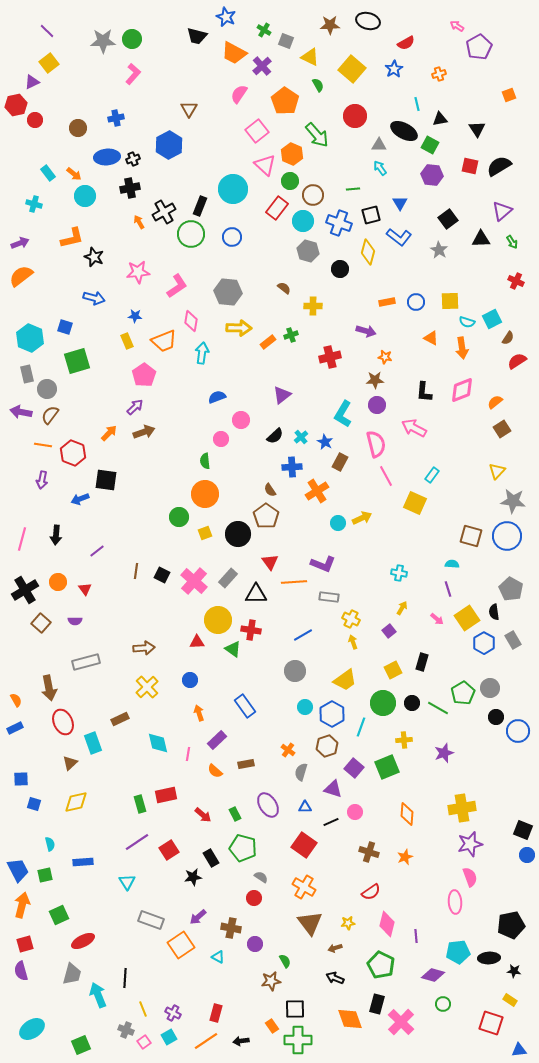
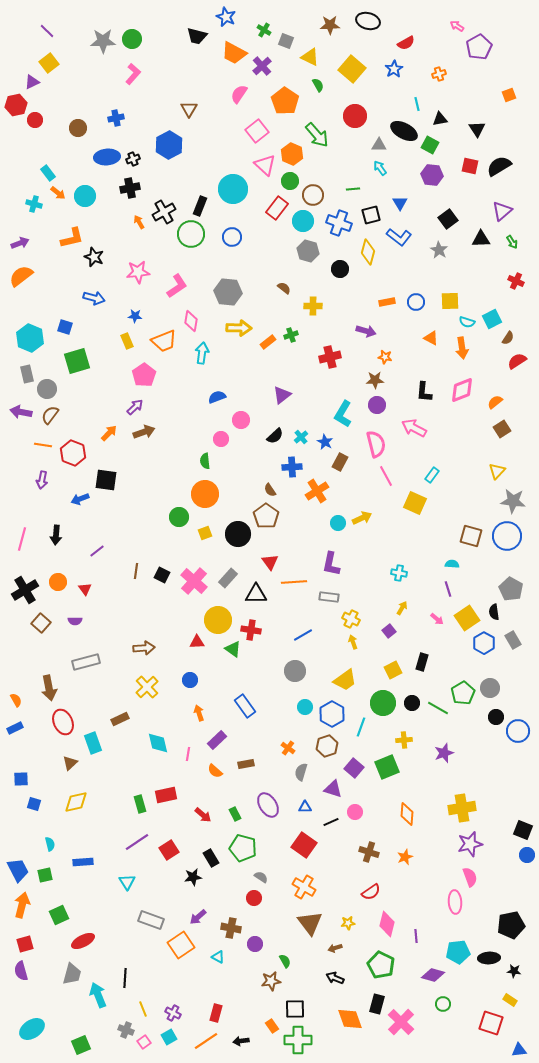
orange arrow at (74, 174): moved 16 px left, 19 px down
purple L-shape at (323, 564): moved 8 px right; rotated 80 degrees clockwise
orange cross at (288, 750): moved 2 px up
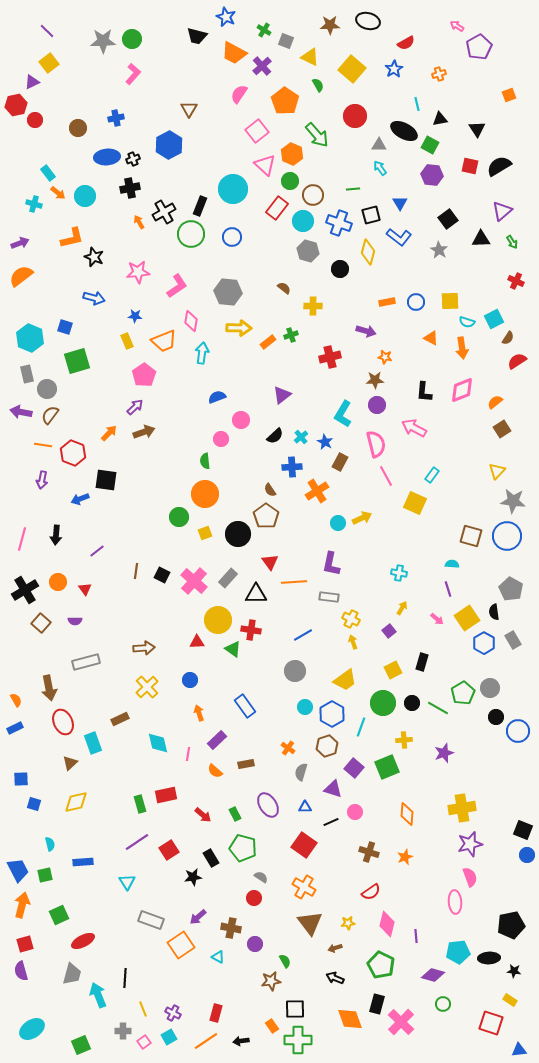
cyan square at (492, 319): moved 2 px right
gray cross at (126, 1030): moved 3 px left, 1 px down; rotated 21 degrees counterclockwise
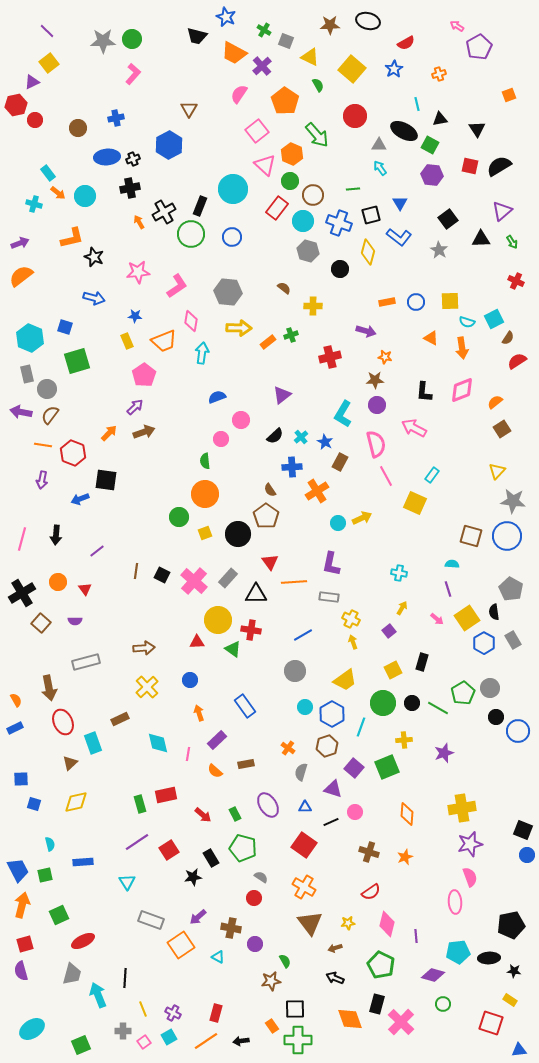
black cross at (25, 590): moved 3 px left, 3 px down
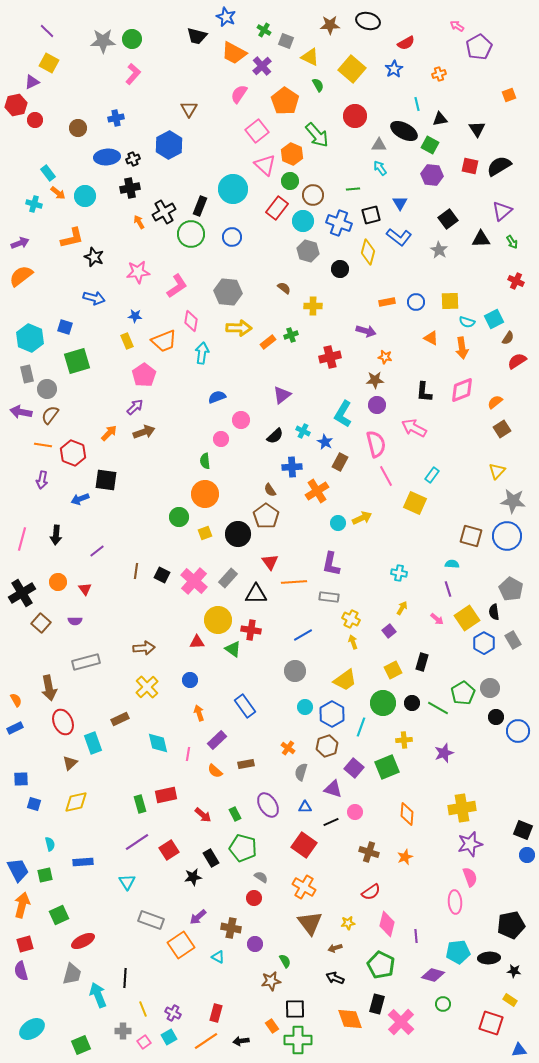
yellow square at (49, 63): rotated 24 degrees counterclockwise
cyan cross at (301, 437): moved 2 px right, 6 px up; rotated 24 degrees counterclockwise
